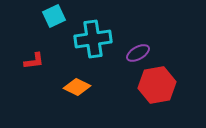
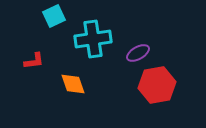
orange diamond: moved 4 px left, 3 px up; rotated 44 degrees clockwise
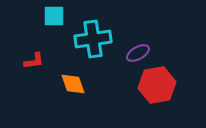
cyan square: rotated 25 degrees clockwise
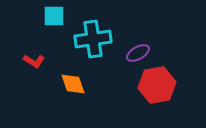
red L-shape: rotated 40 degrees clockwise
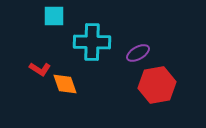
cyan cross: moved 1 px left, 3 px down; rotated 9 degrees clockwise
red L-shape: moved 6 px right, 8 px down
orange diamond: moved 8 px left
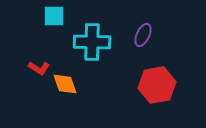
purple ellipse: moved 5 px right, 18 px up; rotated 35 degrees counterclockwise
red L-shape: moved 1 px left, 1 px up
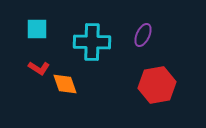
cyan square: moved 17 px left, 13 px down
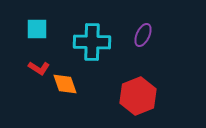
red hexagon: moved 19 px left, 11 px down; rotated 12 degrees counterclockwise
